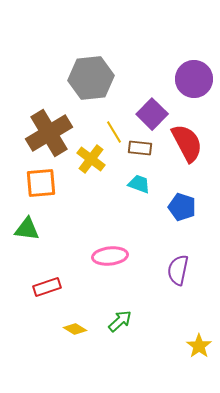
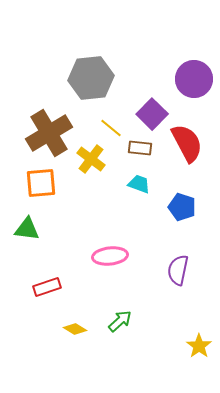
yellow line: moved 3 px left, 4 px up; rotated 20 degrees counterclockwise
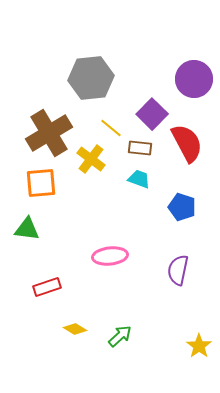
cyan trapezoid: moved 5 px up
green arrow: moved 15 px down
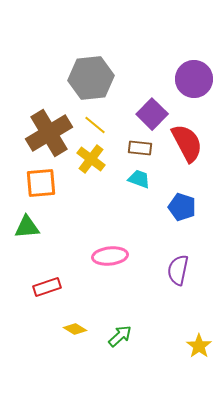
yellow line: moved 16 px left, 3 px up
green triangle: moved 2 px up; rotated 12 degrees counterclockwise
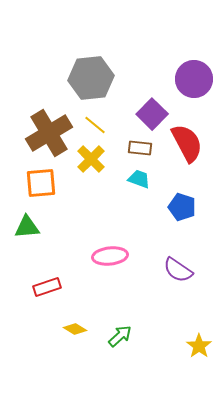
yellow cross: rotated 8 degrees clockwise
purple semicircle: rotated 68 degrees counterclockwise
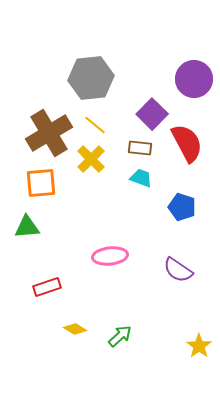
cyan trapezoid: moved 2 px right, 1 px up
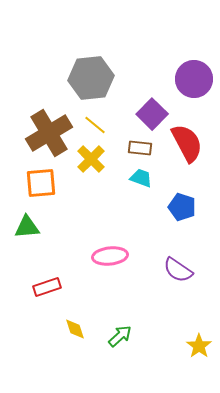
yellow diamond: rotated 40 degrees clockwise
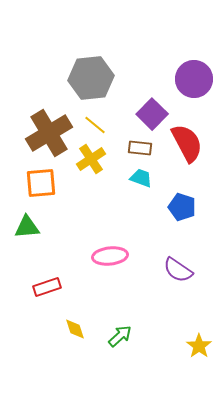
yellow cross: rotated 12 degrees clockwise
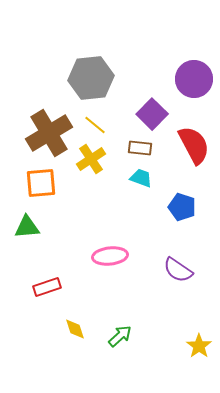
red semicircle: moved 7 px right, 2 px down
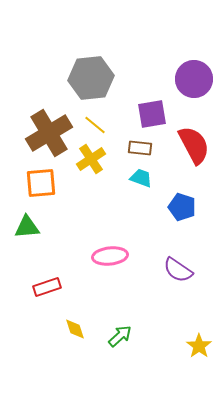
purple square: rotated 36 degrees clockwise
